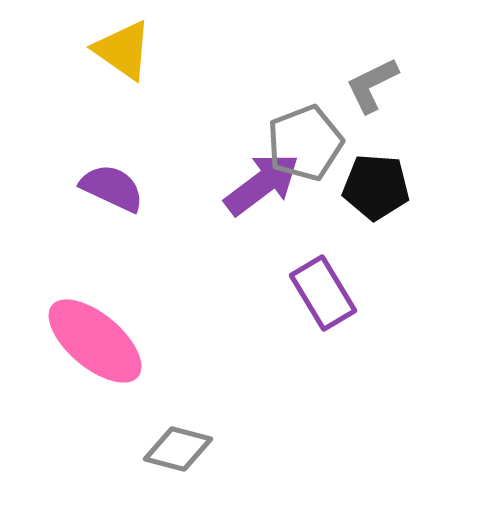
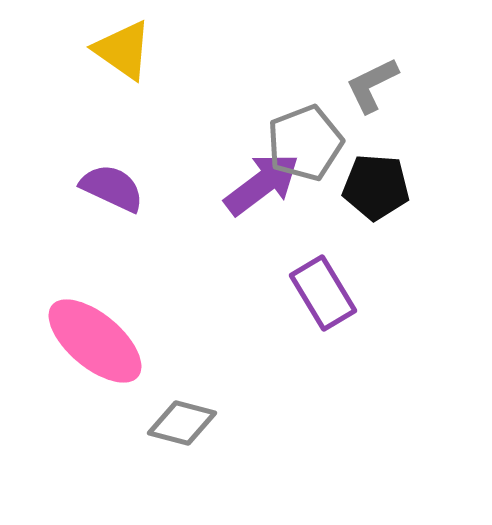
gray diamond: moved 4 px right, 26 px up
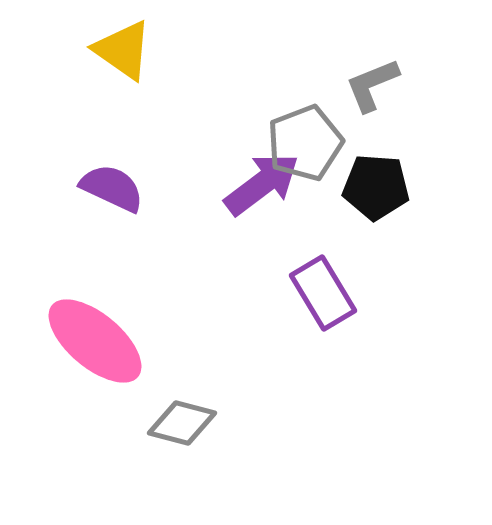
gray L-shape: rotated 4 degrees clockwise
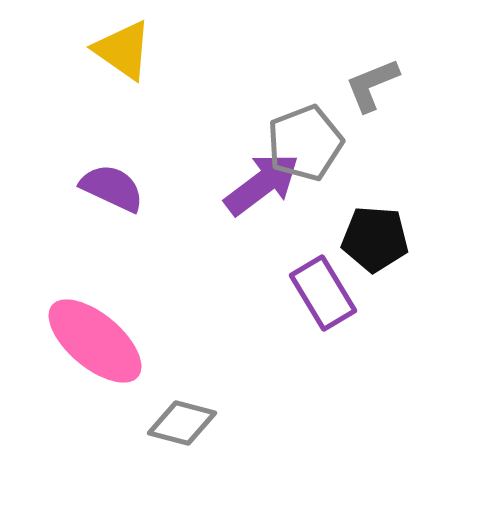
black pentagon: moved 1 px left, 52 px down
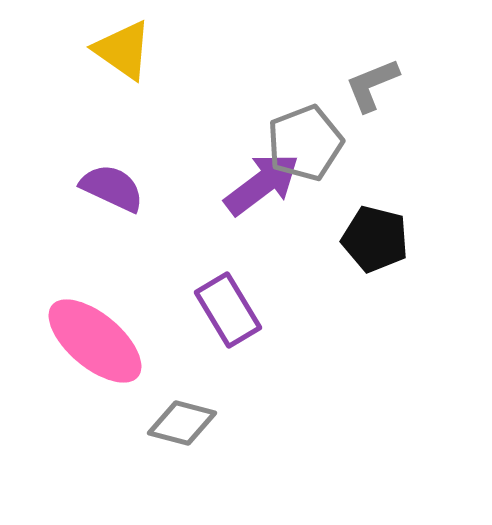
black pentagon: rotated 10 degrees clockwise
purple rectangle: moved 95 px left, 17 px down
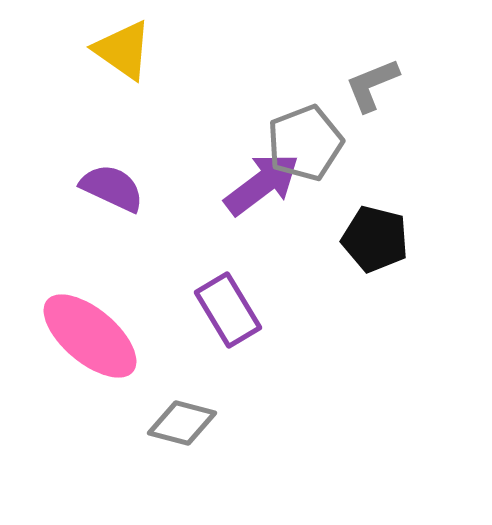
pink ellipse: moved 5 px left, 5 px up
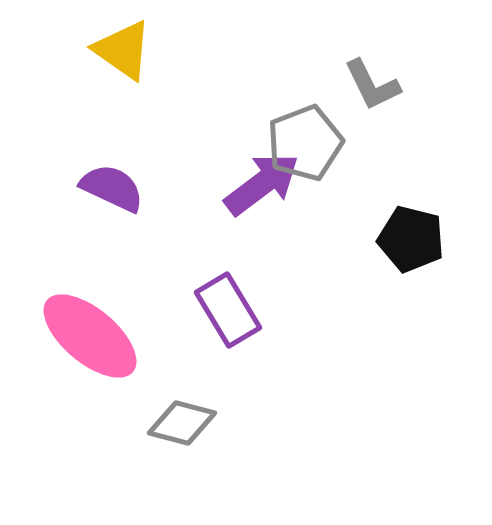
gray L-shape: rotated 94 degrees counterclockwise
black pentagon: moved 36 px right
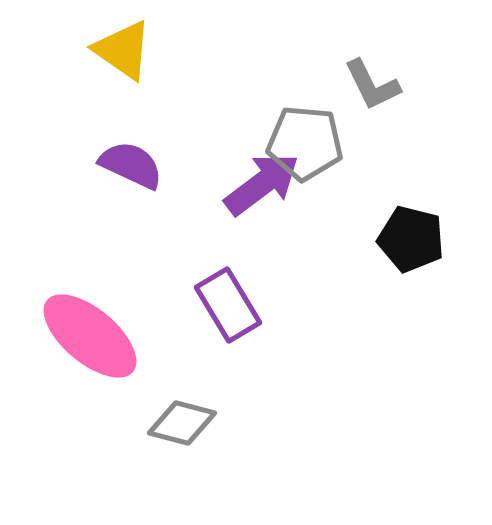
gray pentagon: rotated 26 degrees clockwise
purple semicircle: moved 19 px right, 23 px up
purple rectangle: moved 5 px up
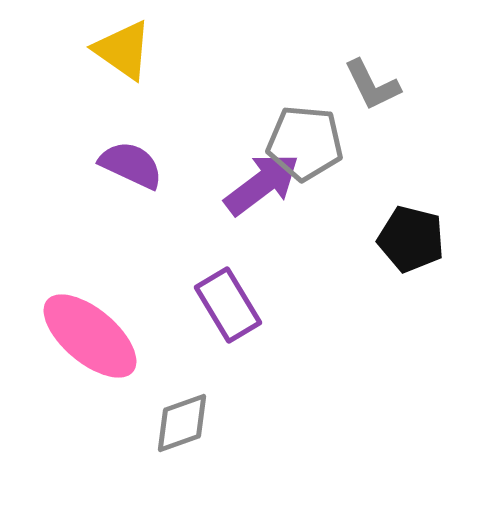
gray diamond: rotated 34 degrees counterclockwise
